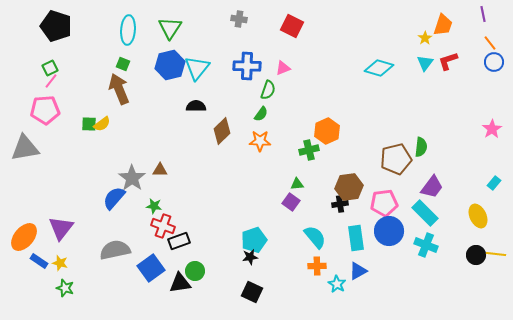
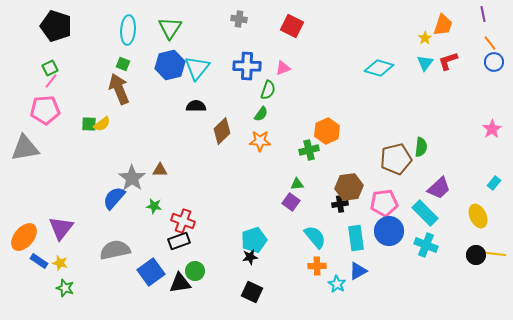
purple trapezoid at (432, 187): moved 7 px right, 1 px down; rotated 10 degrees clockwise
red cross at (163, 226): moved 20 px right, 5 px up
blue square at (151, 268): moved 4 px down
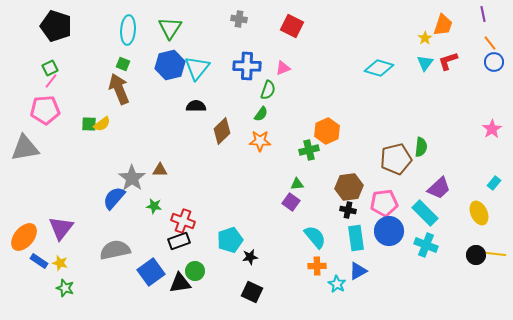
black cross at (340, 204): moved 8 px right, 6 px down; rotated 21 degrees clockwise
yellow ellipse at (478, 216): moved 1 px right, 3 px up
cyan pentagon at (254, 240): moved 24 px left
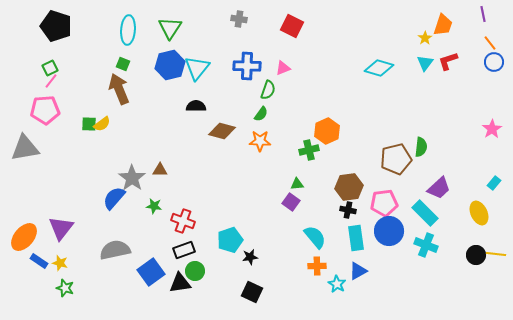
brown diamond at (222, 131): rotated 60 degrees clockwise
black rectangle at (179, 241): moved 5 px right, 9 px down
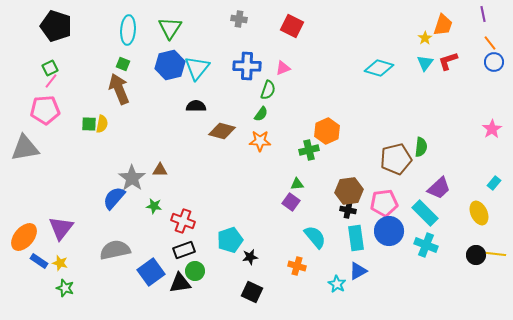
yellow semicircle at (102, 124): rotated 42 degrees counterclockwise
brown hexagon at (349, 187): moved 4 px down
orange cross at (317, 266): moved 20 px left; rotated 18 degrees clockwise
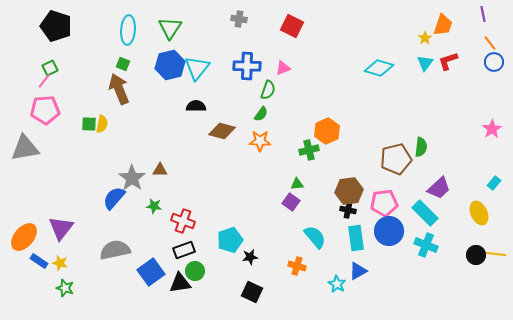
pink line at (51, 81): moved 7 px left
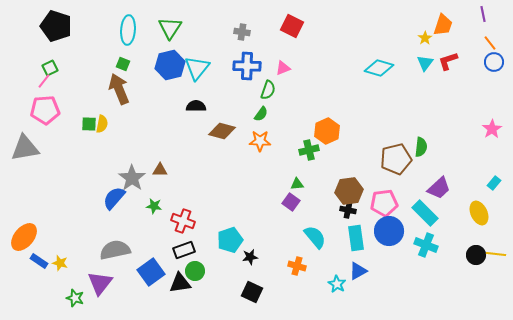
gray cross at (239, 19): moved 3 px right, 13 px down
purple triangle at (61, 228): moved 39 px right, 55 px down
green star at (65, 288): moved 10 px right, 10 px down
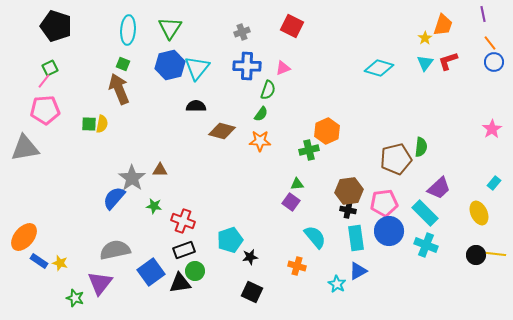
gray cross at (242, 32): rotated 28 degrees counterclockwise
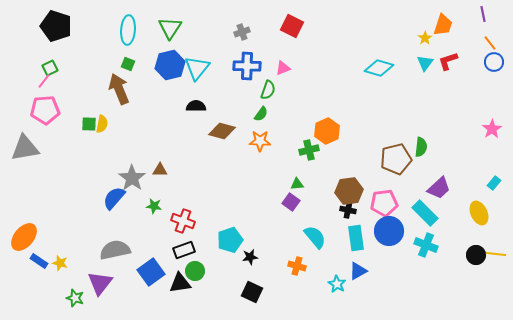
green square at (123, 64): moved 5 px right
